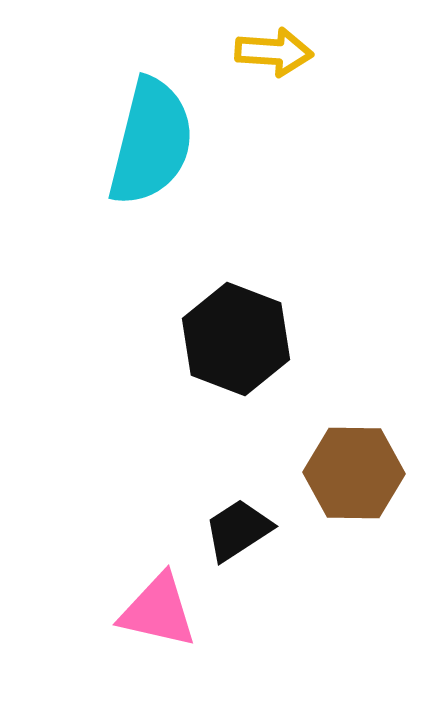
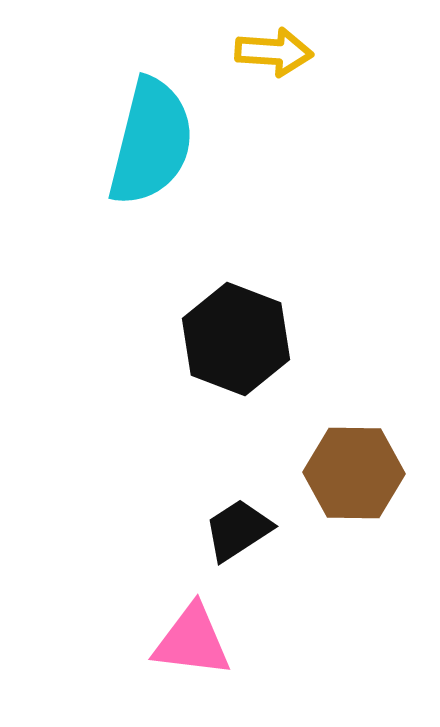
pink triangle: moved 34 px right, 30 px down; rotated 6 degrees counterclockwise
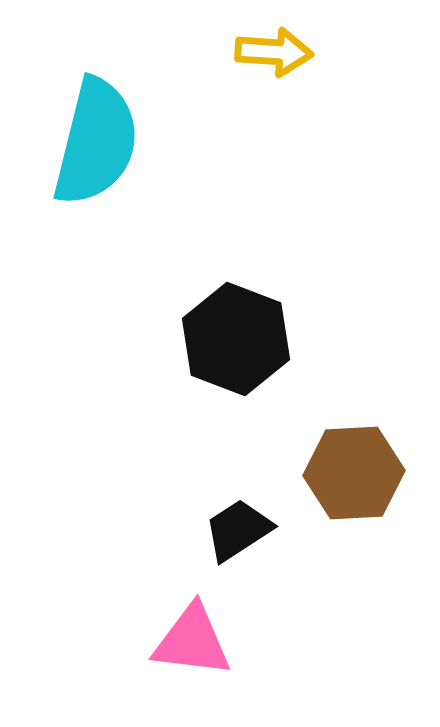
cyan semicircle: moved 55 px left
brown hexagon: rotated 4 degrees counterclockwise
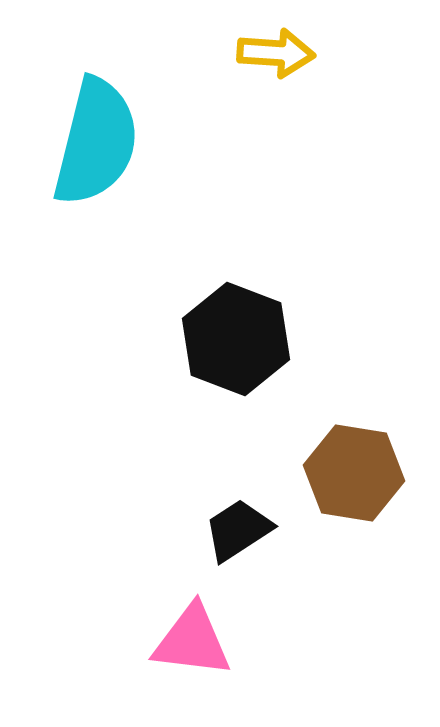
yellow arrow: moved 2 px right, 1 px down
brown hexagon: rotated 12 degrees clockwise
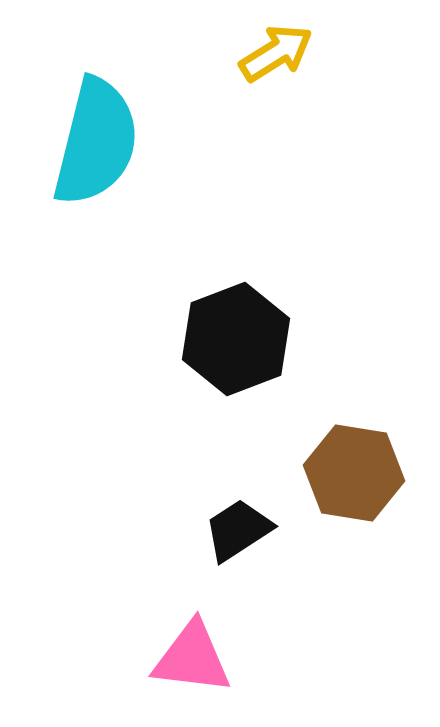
yellow arrow: rotated 36 degrees counterclockwise
black hexagon: rotated 18 degrees clockwise
pink triangle: moved 17 px down
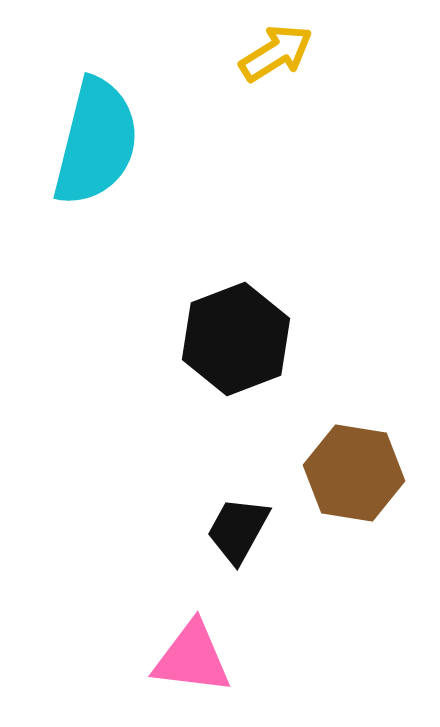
black trapezoid: rotated 28 degrees counterclockwise
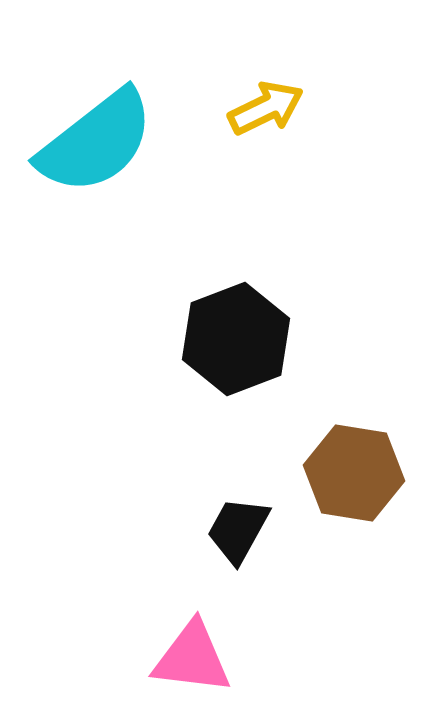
yellow arrow: moved 10 px left, 55 px down; rotated 6 degrees clockwise
cyan semicircle: rotated 38 degrees clockwise
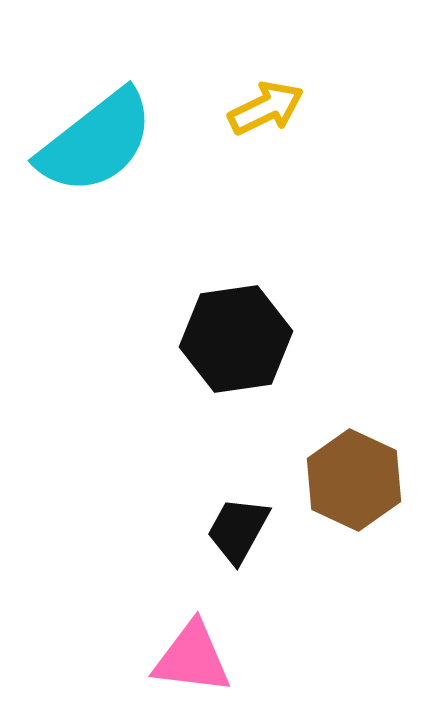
black hexagon: rotated 13 degrees clockwise
brown hexagon: moved 7 px down; rotated 16 degrees clockwise
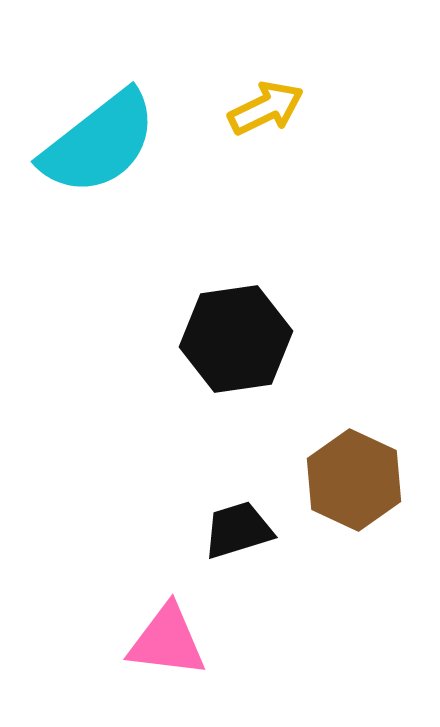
cyan semicircle: moved 3 px right, 1 px down
black trapezoid: rotated 44 degrees clockwise
pink triangle: moved 25 px left, 17 px up
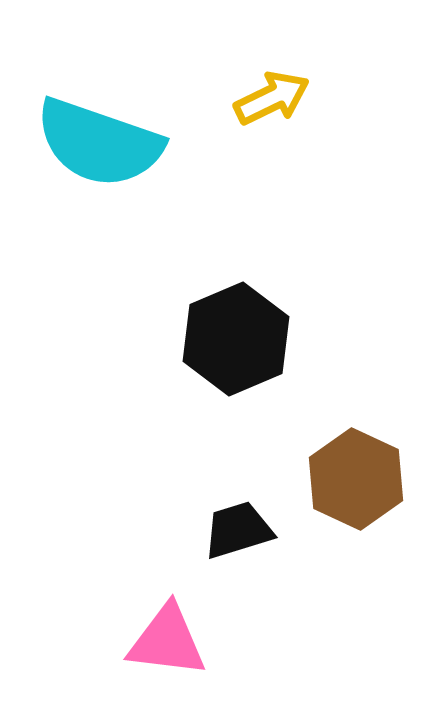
yellow arrow: moved 6 px right, 10 px up
cyan semicircle: rotated 57 degrees clockwise
black hexagon: rotated 15 degrees counterclockwise
brown hexagon: moved 2 px right, 1 px up
